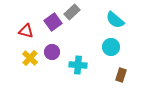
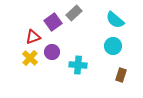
gray rectangle: moved 2 px right, 1 px down
red triangle: moved 7 px right, 6 px down; rotated 35 degrees counterclockwise
cyan circle: moved 2 px right, 1 px up
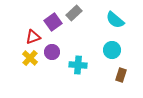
cyan circle: moved 1 px left, 4 px down
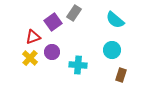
gray rectangle: rotated 14 degrees counterclockwise
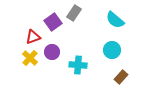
brown rectangle: moved 2 px down; rotated 24 degrees clockwise
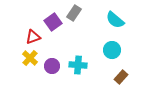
purple circle: moved 14 px down
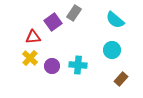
red triangle: rotated 14 degrees clockwise
brown rectangle: moved 2 px down
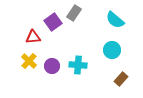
yellow cross: moved 1 px left, 3 px down
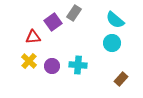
cyan circle: moved 7 px up
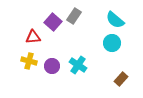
gray rectangle: moved 3 px down
purple square: rotated 12 degrees counterclockwise
yellow cross: rotated 28 degrees counterclockwise
cyan cross: rotated 30 degrees clockwise
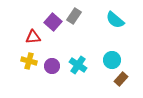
cyan circle: moved 17 px down
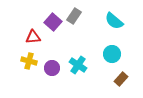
cyan semicircle: moved 1 px left, 1 px down
cyan circle: moved 6 px up
purple circle: moved 2 px down
